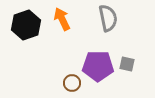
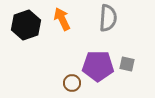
gray semicircle: rotated 16 degrees clockwise
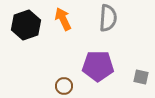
orange arrow: moved 1 px right
gray square: moved 14 px right, 13 px down
brown circle: moved 8 px left, 3 px down
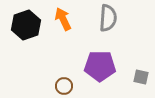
purple pentagon: moved 2 px right
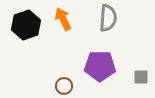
gray square: rotated 14 degrees counterclockwise
